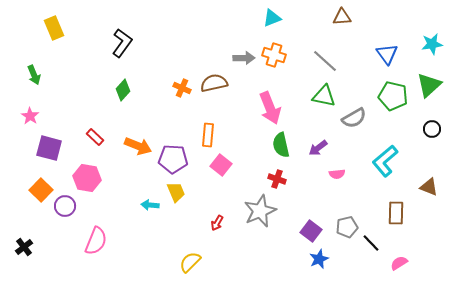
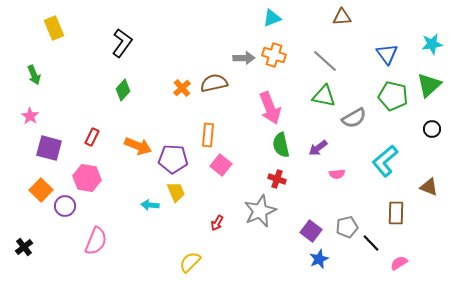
orange cross at (182, 88): rotated 24 degrees clockwise
red rectangle at (95, 137): moved 3 px left; rotated 72 degrees clockwise
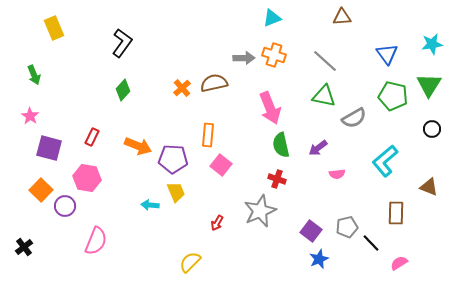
green triangle at (429, 85): rotated 16 degrees counterclockwise
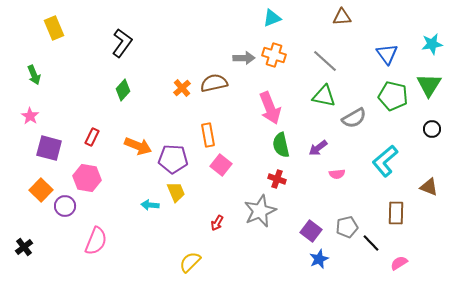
orange rectangle at (208, 135): rotated 15 degrees counterclockwise
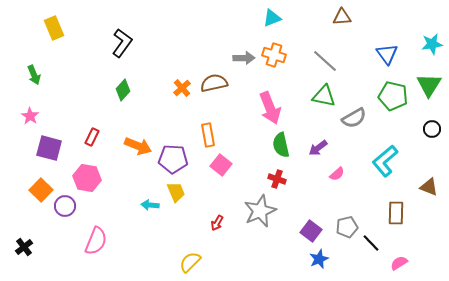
pink semicircle at (337, 174): rotated 35 degrees counterclockwise
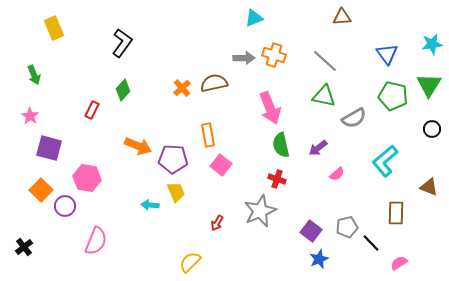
cyan triangle at (272, 18): moved 18 px left
red rectangle at (92, 137): moved 27 px up
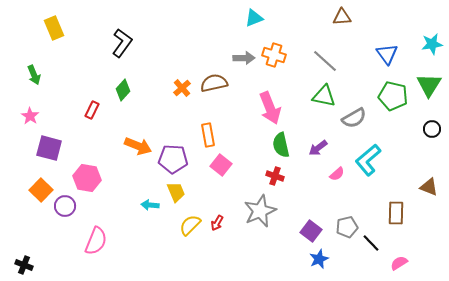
cyan L-shape at (385, 161): moved 17 px left, 1 px up
red cross at (277, 179): moved 2 px left, 3 px up
black cross at (24, 247): moved 18 px down; rotated 30 degrees counterclockwise
yellow semicircle at (190, 262): moved 37 px up
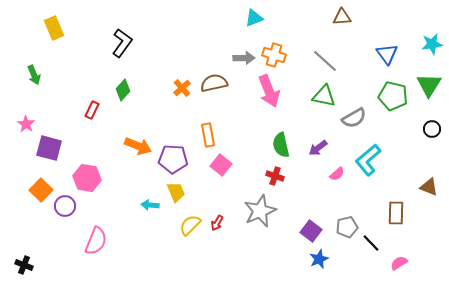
pink arrow at (270, 108): moved 1 px left, 17 px up
pink star at (30, 116): moved 4 px left, 8 px down
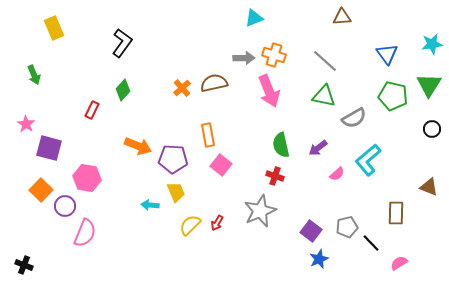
pink semicircle at (96, 241): moved 11 px left, 8 px up
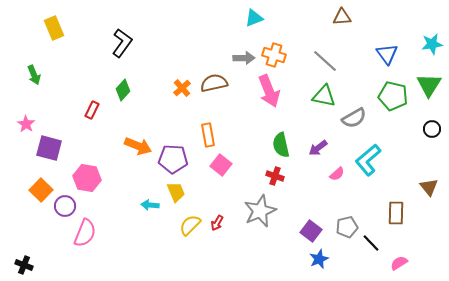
brown triangle at (429, 187): rotated 30 degrees clockwise
